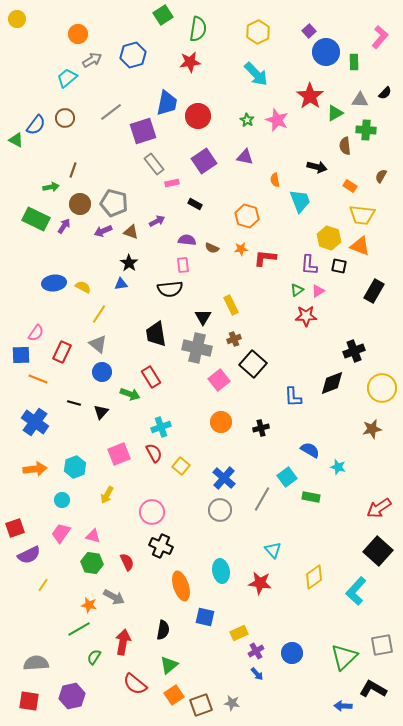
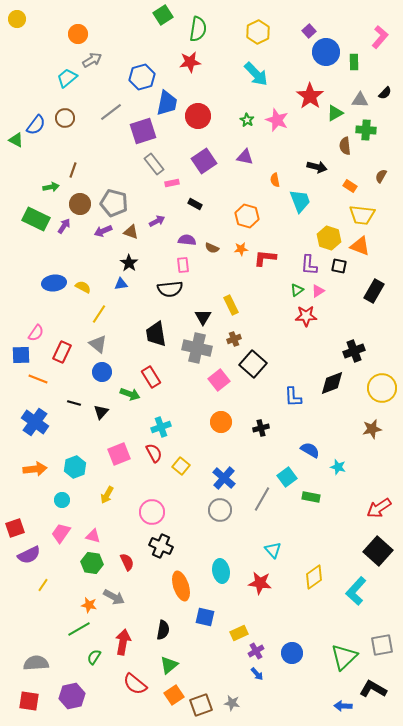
blue hexagon at (133, 55): moved 9 px right, 22 px down
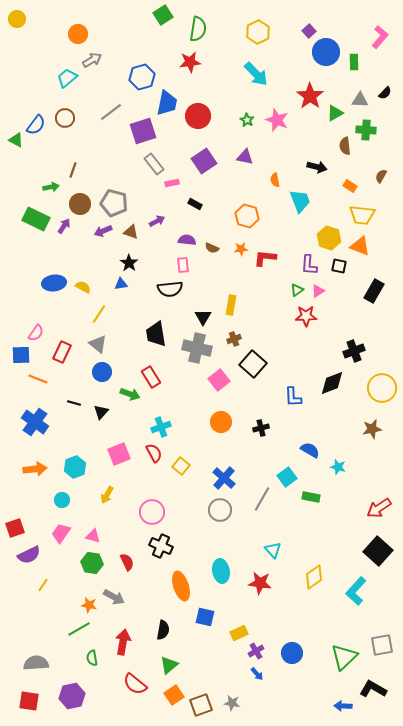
yellow rectangle at (231, 305): rotated 36 degrees clockwise
green semicircle at (94, 657): moved 2 px left, 1 px down; rotated 42 degrees counterclockwise
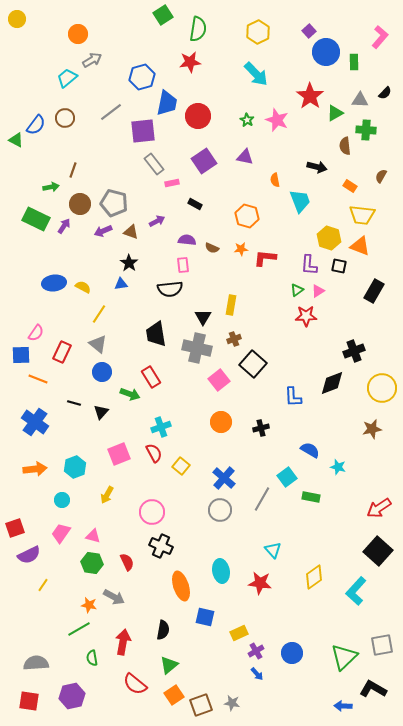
purple square at (143, 131): rotated 12 degrees clockwise
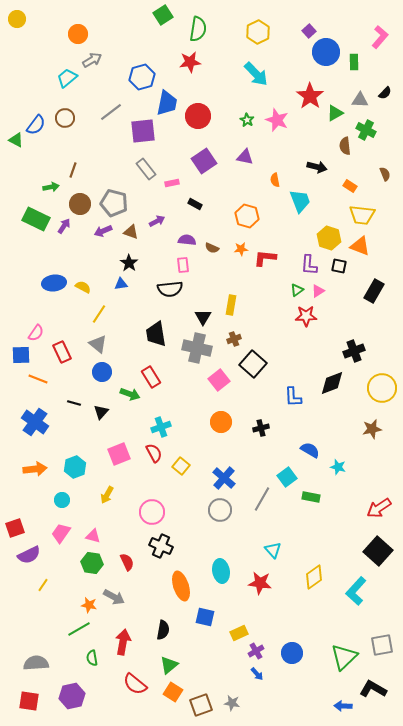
green cross at (366, 130): rotated 24 degrees clockwise
gray rectangle at (154, 164): moved 8 px left, 5 px down
brown semicircle at (381, 176): moved 4 px right, 2 px up; rotated 128 degrees clockwise
red rectangle at (62, 352): rotated 50 degrees counterclockwise
orange square at (174, 695): moved 1 px left, 3 px up; rotated 24 degrees counterclockwise
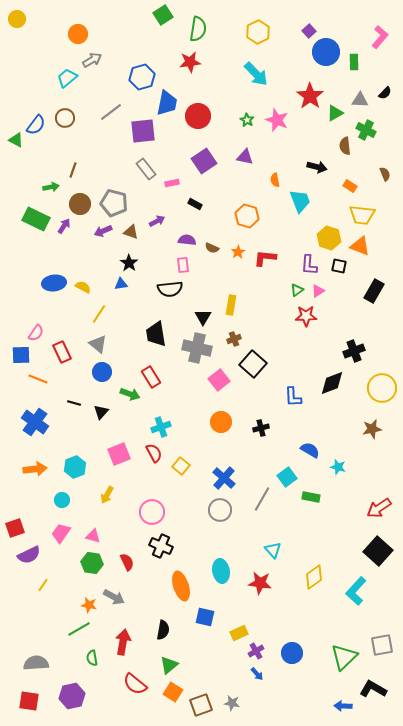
orange star at (241, 249): moved 3 px left, 3 px down; rotated 24 degrees counterclockwise
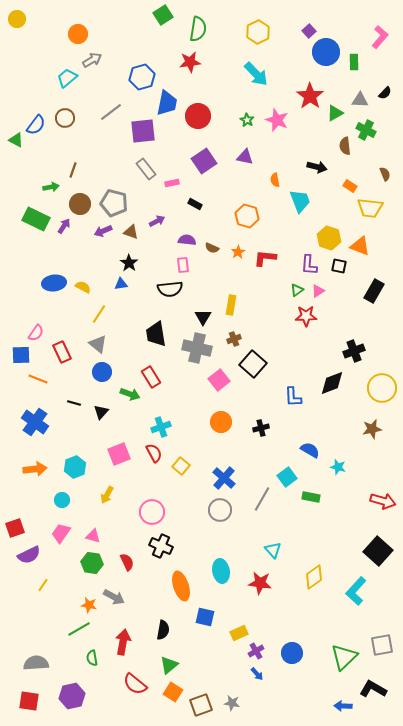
yellow trapezoid at (362, 215): moved 8 px right, 7 px up
red arrow at (379, 508): moved 4 px right, 7 px up; rotated 130 degrees counterclockwise
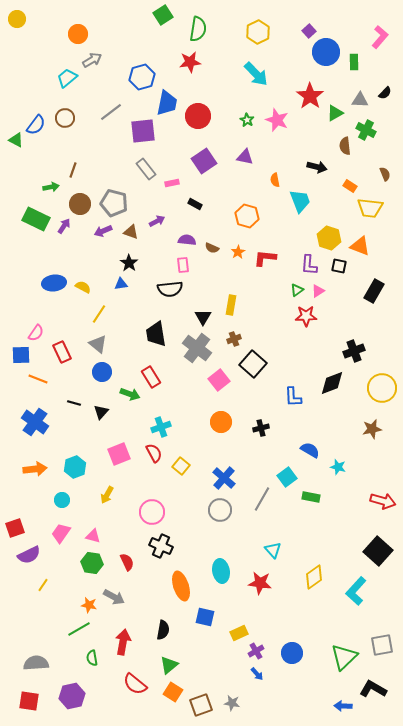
gray cross at (197, 348): rotated 24 degrees clockwise
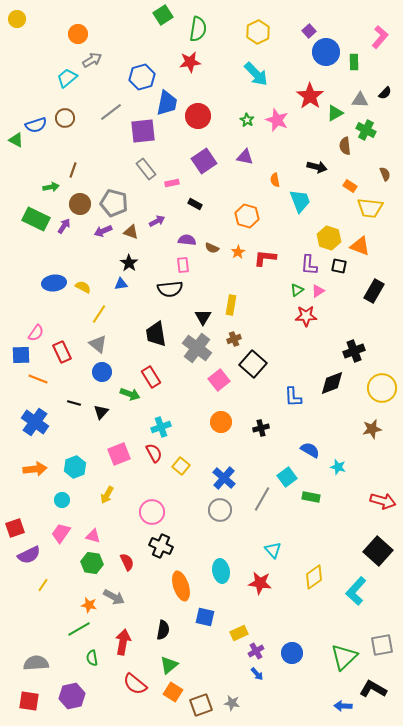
blue semicircle at (36, 125): rotated 35 degrees clockwise
